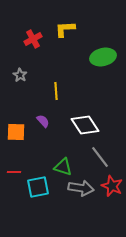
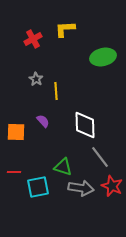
gray star: moved 16 px right, 4 px down
white diamond: rotated 32 degrees clockwise
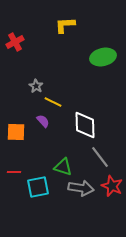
yellow L-shape: moved 4 px up
red cross: moved 18 px left, 3 px down
gray star: moved 7 px down
yellow line: moved 3 px left, 11 px down; rotated 60 degrees counterclockwise
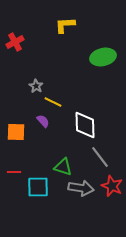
cyan square: rotated 10 degrees clockwise
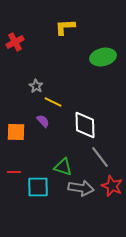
yellow L-shape: moved 2 px down
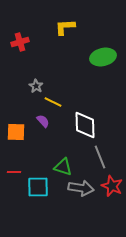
red cross: moved 5 px right; rotated 12 degrees clockwise
gray line: rotated 15 degrees clockwise
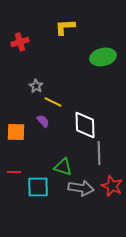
gray line: moved 1 px left, 4 px up; rotated 20 degrees clockwise
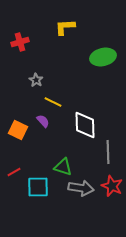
gray star: moved 6 px up
orange square: moved 2 px right, 2 px up; rotated 24 degrees clockwise
gray line: moved 9 px right, 1 px up
red line: rotated 32 degrees counterclockwise
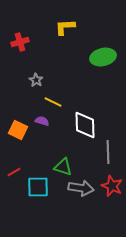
purple semicircle: moved 1 px left; rotated 32 degrees counterclockwise
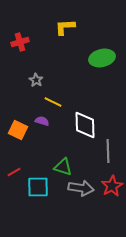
green ellipse: moved 1 px left, 1 px down
gray line: moved 1 px up
red star: rotated 20 degrees clockwise
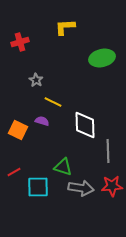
red star: rotated 25 degrees clockwise
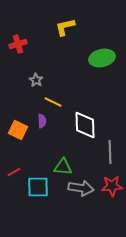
yellow L-shape: rotated 10 degrees counterclockwise
red cross: moved 2 px left, 2 px down
purple semicircle: rotated 72 degrees clockwise
gray line: moved 2 px right, 1 px down
green triangle: rotated 12 degrees counterclockwise
